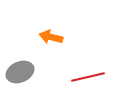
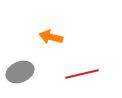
red line: moved 6 px left, 3 px up
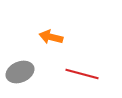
red line: rotated 28 degrees clockwise
